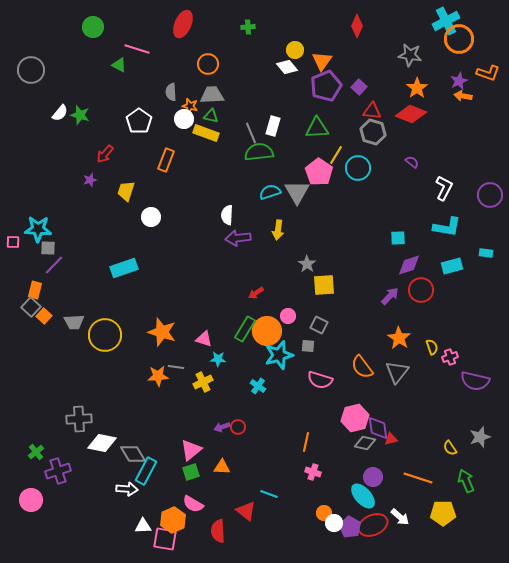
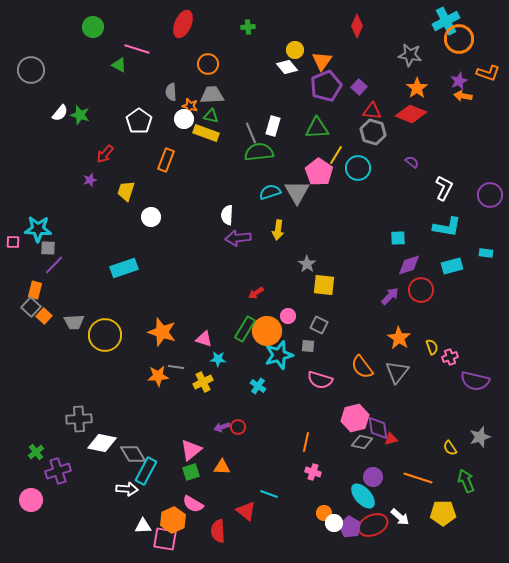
yellow square at (324, 285): rotated 10 degrees clockwise
gray diamond at (365, 443): moved 3 px left, 1 px up
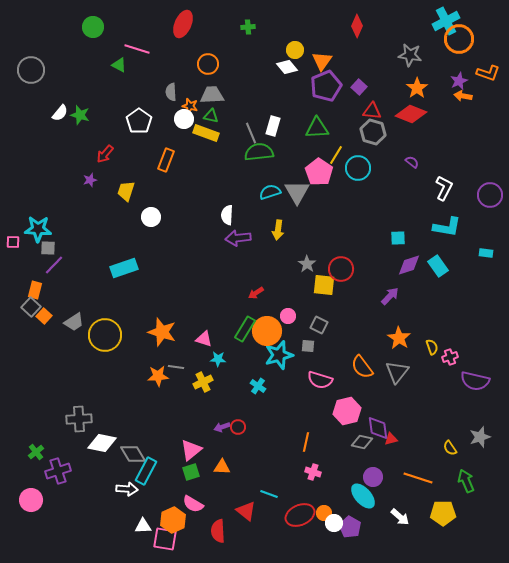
cyan rectangle at (452, 266): moved 14 px left; rotated 70 degrees clockwise
red circle at (421, 290): moved 80 px left, 21 px up
gray trapezoid at (74, 322): rotated 30 degrees counterclockwise
pink hexagon at (355, 418): moved 8 px left, 7 px up
red ellipse at (373, 525): moved 73 px left, 10 px up
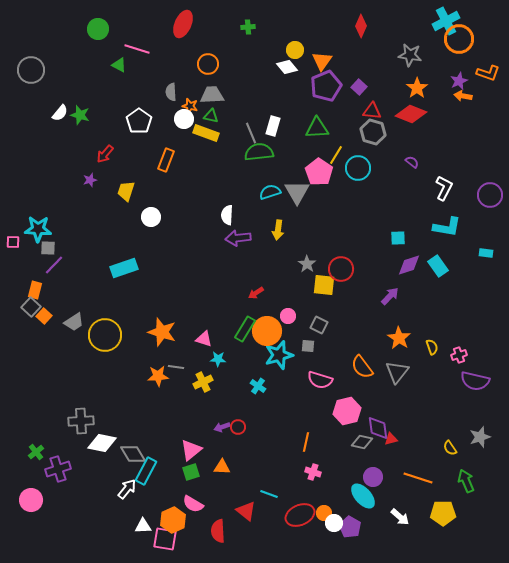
red diamond at (357, 26): moved 4 px right
green circle at (93, 27): moved 5 px right, 2 px down
pink cross at (450, 357): moved 9 px right, 2 px up
gray cross at (79, 419): moved 2 px right, 2 px down
purple cross at (58, 471): moved 2 px up
white arrow at (127, 489): rotated 55 degrees counterclockwise
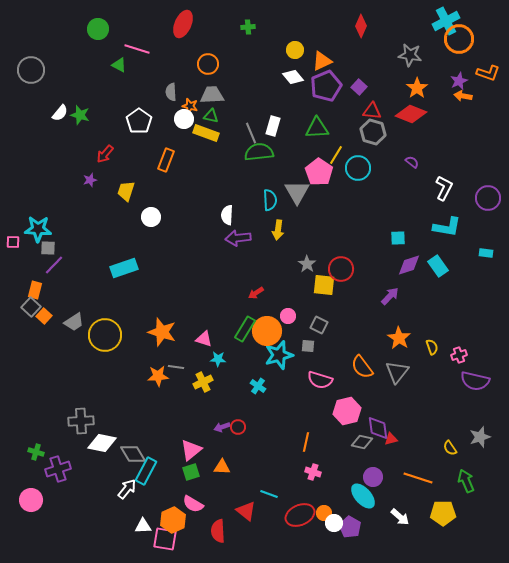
orange triangle at (322, 61): rotated 30 degrees clockwise
white diamond at (287, 67): moved 6 px right, 10 px down
cyan semicircle at (270, 192): moved 8 px down; rotated 105 degrees clockwise
purple circle at (490, 195): moved 2 px left, 3 px down
green cross at (36, 452): rotated 35 degrees counterclockwise
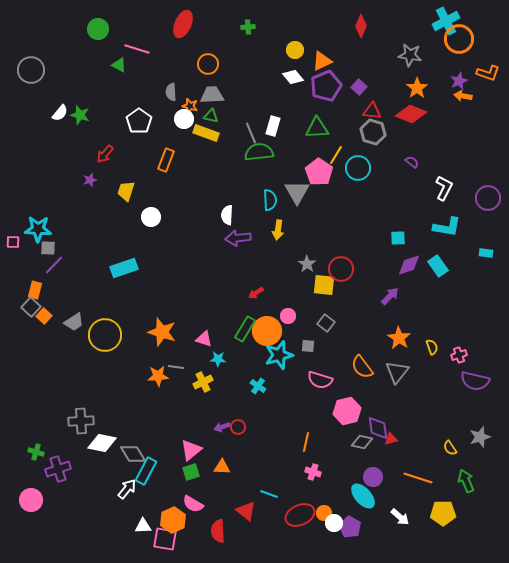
gray square at (319, 325): moved 7 px right, 2 px up; rotated 12 degrees clockwise
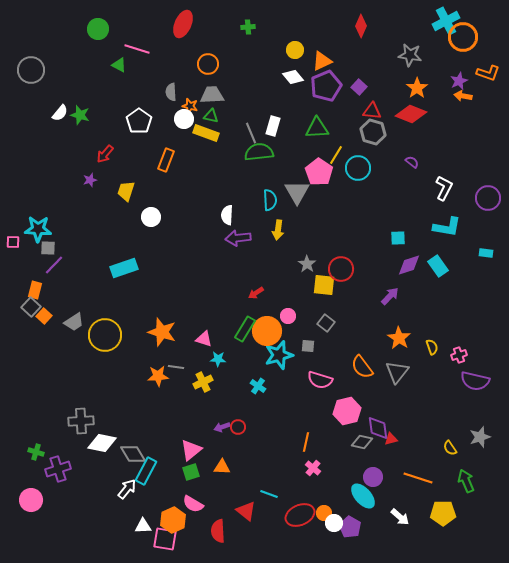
orange circle at (459, 39): moved 4 px right, 2 px up
pink cross at (313, 472): moved 4 px up; rotated 21 degrees clockwise
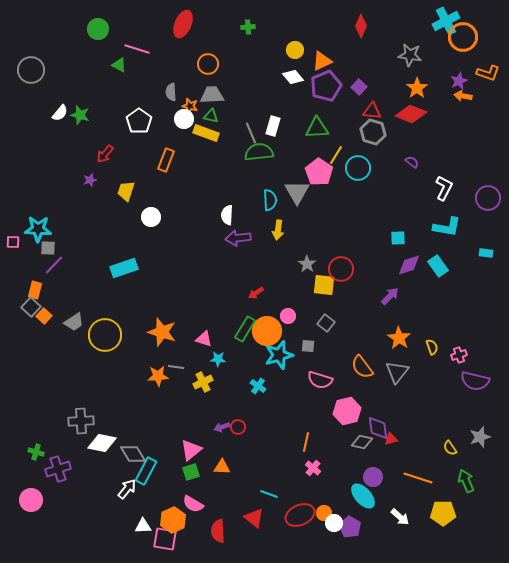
red triangle at (246, 511): moved 8 px right, 7 px down
